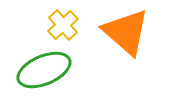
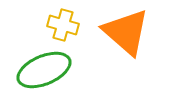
yellow cross: rotated 32 degrees counterclockwise
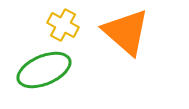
yellow cross: rotated 12 degrees clockwise
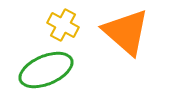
green ellipse: moved 2 px right
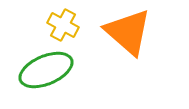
orange triangle: moved 2 px right
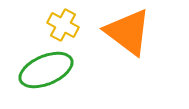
orange triangle: rotated 4 degrees counterclockwise
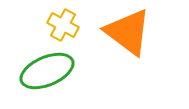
green ellipse: moved 1 px right, 1 px down
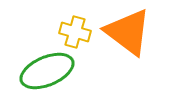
yellow cross: moved 12 px right, 7 px down; rotated 12 degrees counterclockwise
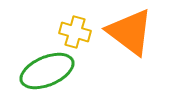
orange triangle: moved 2 px right
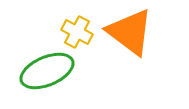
yellow cross: moved 2 px right; rotated 12 degrees clockwise
